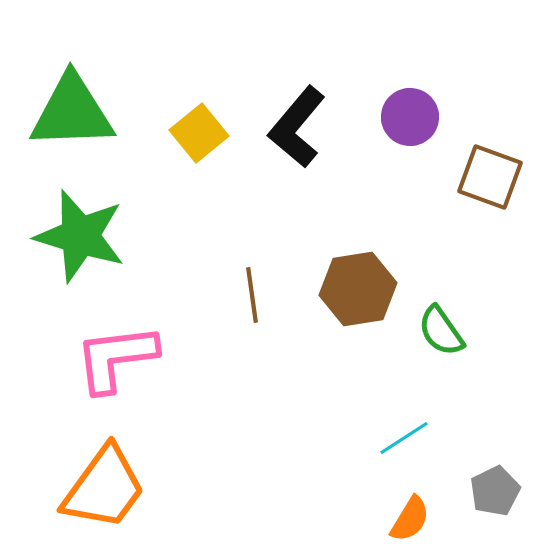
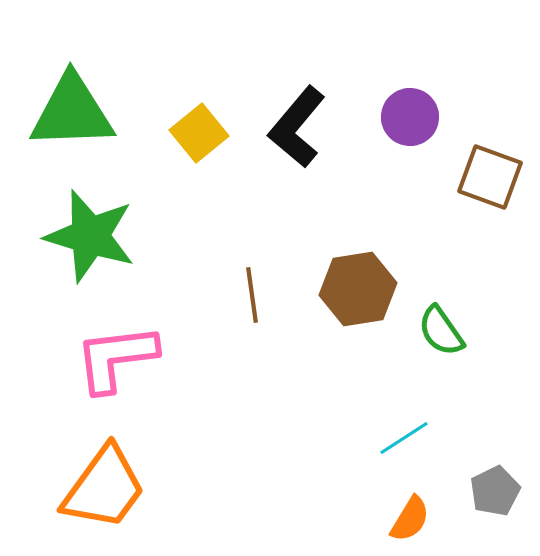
green star: moved 10 px right
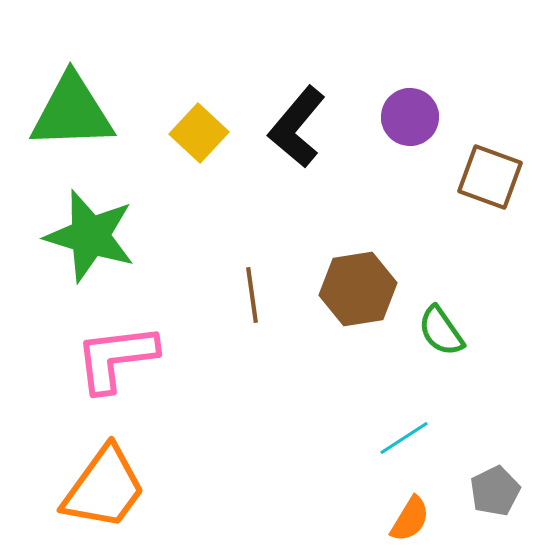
yellow square: rotated 8 degrees counterclockwise
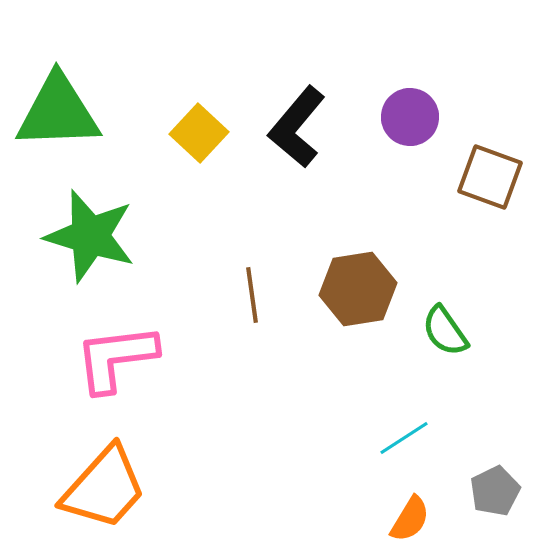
green triangle: moved 14 px left
green semicircle: moved 4 px right
orange trapezoid: rotated 6 degrees clockwise
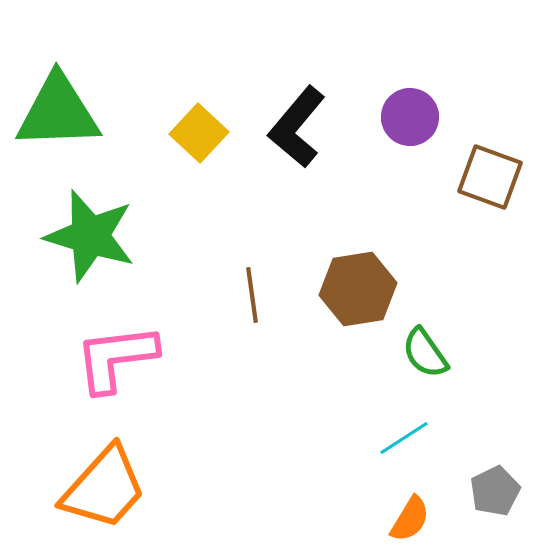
green semicircle: moved 20 px left, 22 px down
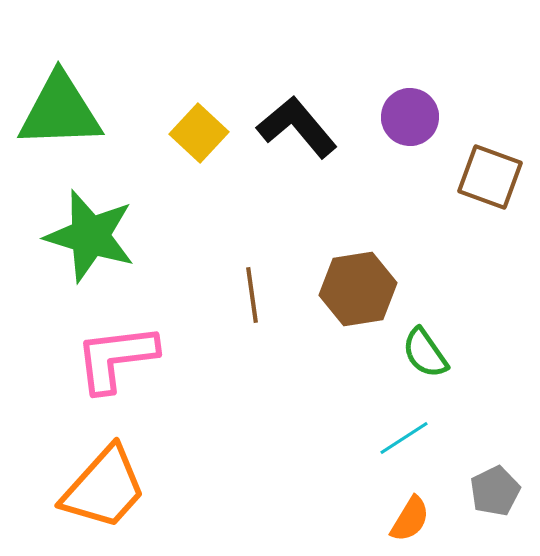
green triangle: moved 2 px right, 1 px up
black L-shape: rotated 100 degrees clockwise
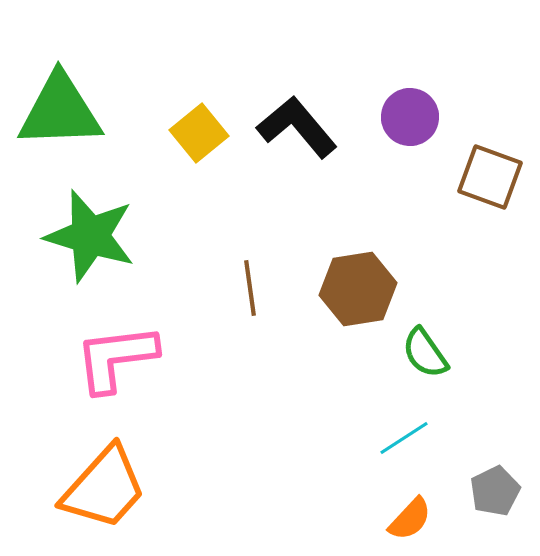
yellow square: rotated 8 degrees clockwise
brown line: moved 2 px left, 7 px up
orange semicircle: rotated 12 degrees clockwise
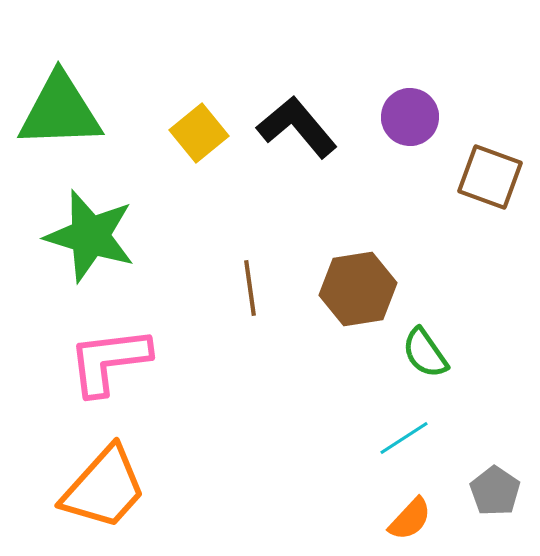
pink L-shape: moved 7 px left, 3 px down
gray pentagon: rotated 12 degrees counterclockwise
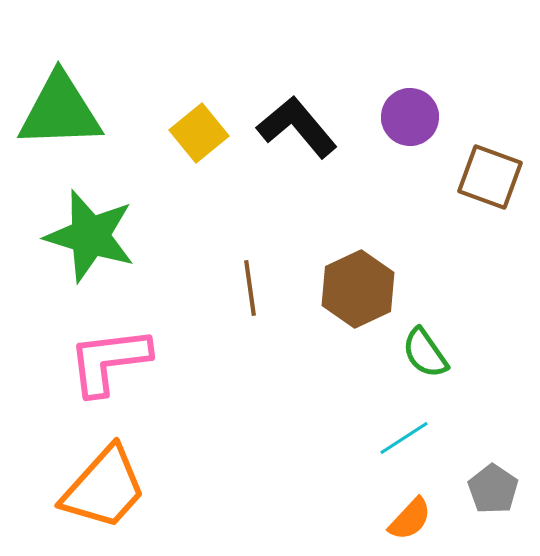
brown hexagon: rotated 16 degrees counterclockwise
gray pentagon: moved 2 px left, 2 px up
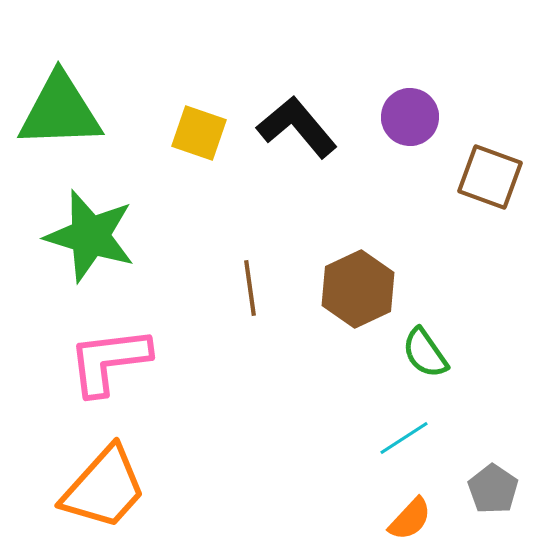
yellow square: rotated 32 degrees counterclockwise
